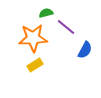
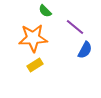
green semicircle: moved 1 px left, 2 px up; rotated 120 degrees counterclockwise
purple line: moved 9 px right
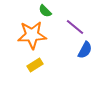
orange star: moved 1 px left, 3 px up
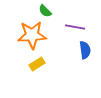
purple line: rotated 30 degrees counterclockwise
blue semicircle: rotated 36 degrees counterclockwise
yellow rectangle: moved 2 px right, 1 px up
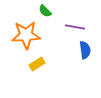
orange star: moved 6 px left
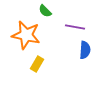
orange star: rotated 16 degrees clockwise
blue semicircle: rotated 12 degrees clockwise
yellow rectangle: rotated 28 degrees counterclockwise
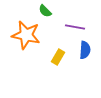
yellow rectangle: moved 21 px right, 7 px up
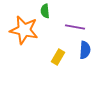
green semicircle: rotated 40 degrees clockwise
orange star: moved 2 px left, 5 px up
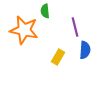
purple line: rotated 66 degrees clockwise
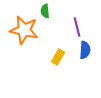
purple line: moved 2 px right
